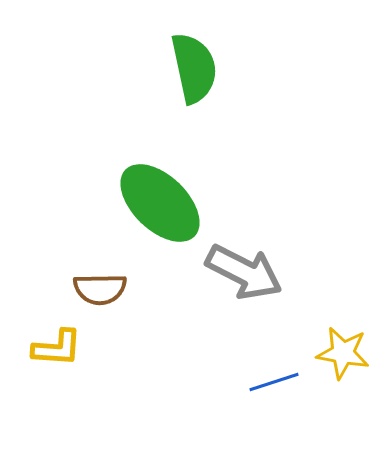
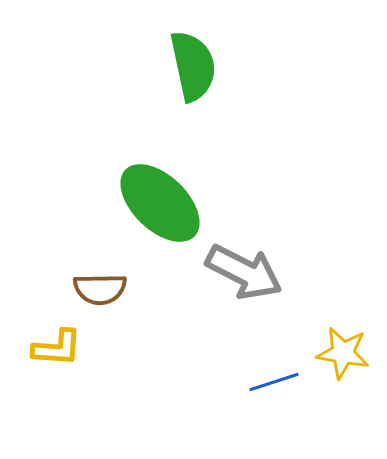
green semicircle: moved 1 px left, 2 px up
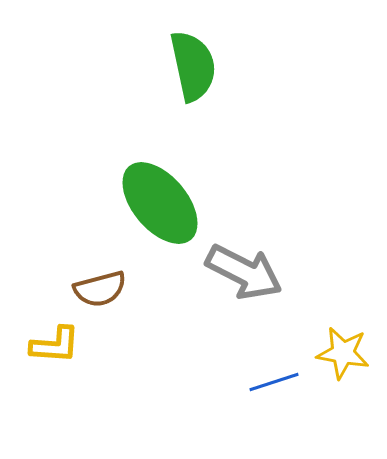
green ellipse: rotated 6 degrees clockwise
brown semicircle: rotated 14 degrees counterclockwise
yellow L-shape: moved 2 px left, 3 px up
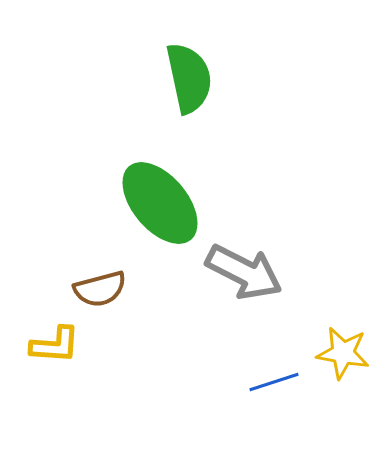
green semicircle: moved 4 px left, 12 px down
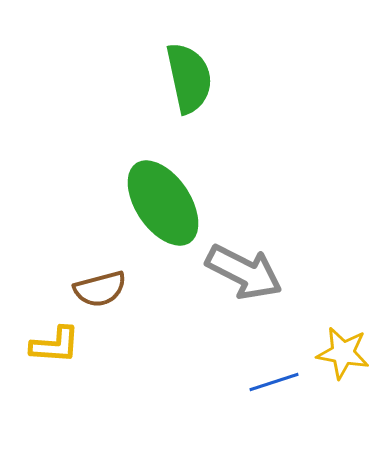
green ellipse: moved 3 px right; rotated 6 degrees clockwise
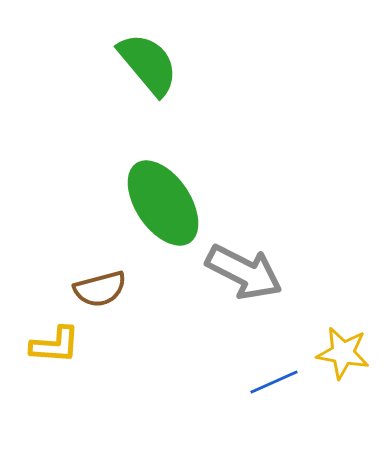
green semicircle: moved 41 px left, 14 px up; rotated 28 degrees counterclockwise
blue line: rotated 6 degrees counterclockwise
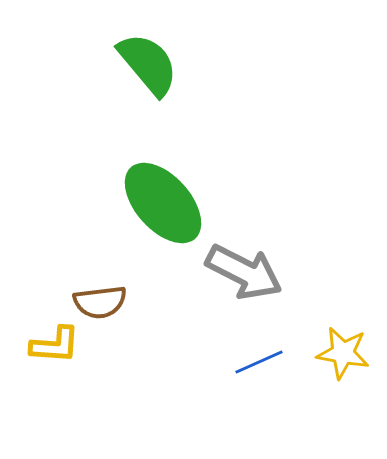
green ellipse: rotated 8 degrees counterclockwise
brown semicircle: moved 13 px down; rotated 8 degrees clockwise
blue line: moved 15 px left, 20 px up
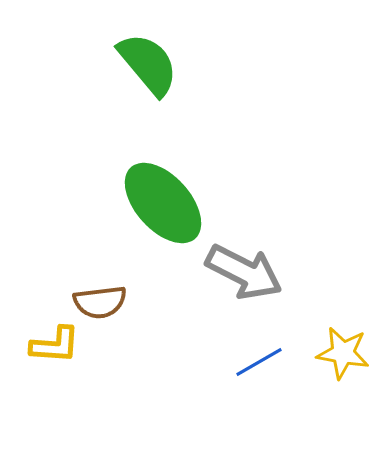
blue line: rotated 6 degrees counterclockwise
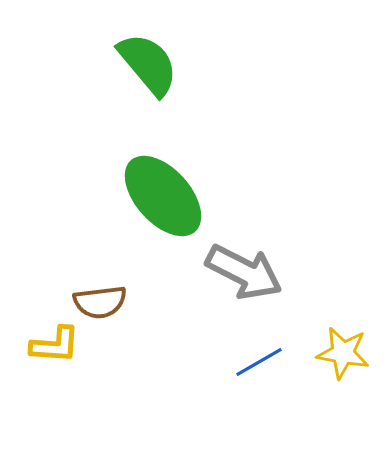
green ellipse: moved 7 px up
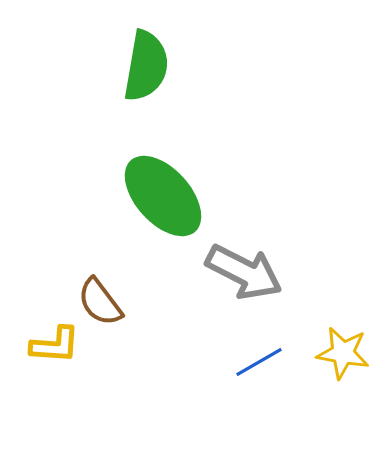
green semicircle: moved 2 px left, 2 px down; rotated 50 degrees clockwise
brown semicircle: rotated 60 degrees clockwise
